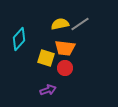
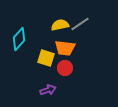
yellow semicircle: moved 1 px down
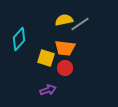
yellow semicircle: moved 4 px right, 5 px up
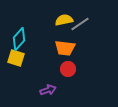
yellow square: moved 30 px left
red circle: moved 3 px right, 1 px down
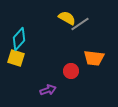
yellow semicircle: moved 3 px right, 2 px up; rotated 42 degrees clockwise
orange trapezoid: moved 29 px right, 10 px down
red circle: moved 3 px right, 2 px down
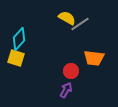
purple arrow: moved 18 px right; rotated 42 degrees counterclockwise
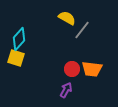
gray line: moved 2 px right, 6 px down; rotated 18 degrees counterclockwise
orange trapezoid: moved 2 px left, 11 px down
red circle: moved 1 px right, 2 px up
